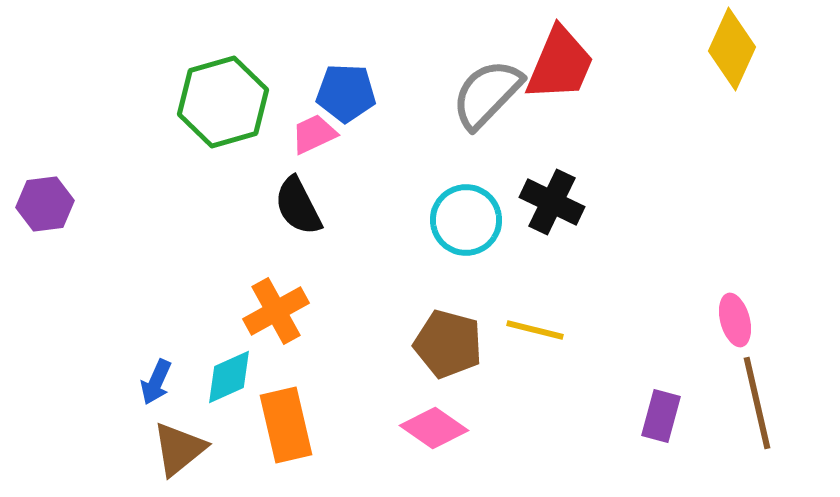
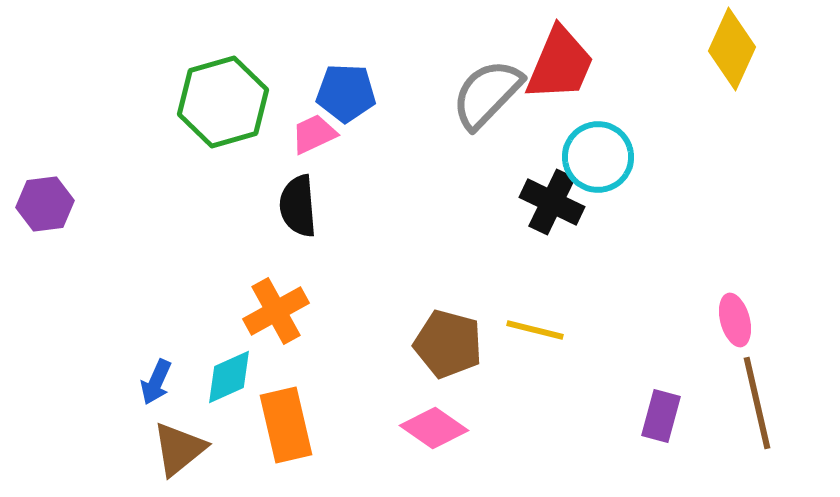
black semicircle: rotated 22 degrees clockwise
cyan circle: moved 132 px right, 63 px up
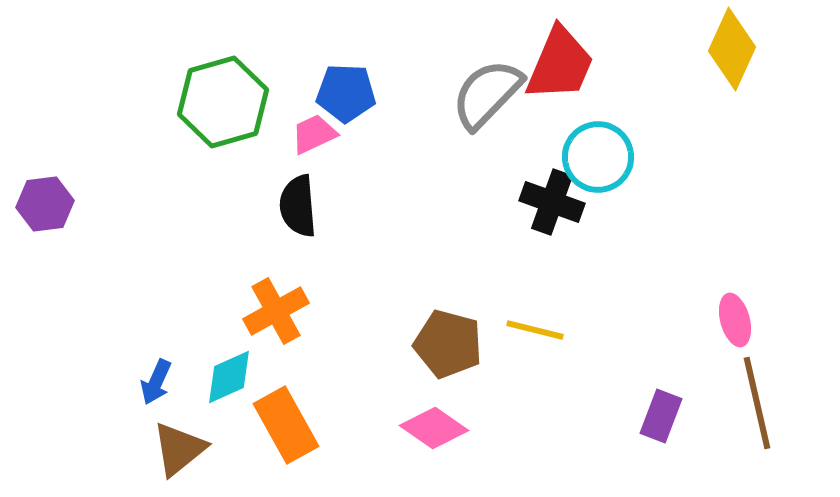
black cross: rotated 6 degrees counterclockwise
purple rectangle: rotated 6 degrees clockwise
orange rectangle: rotated 16 degrees counterclockwise
